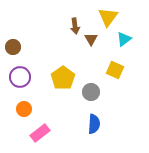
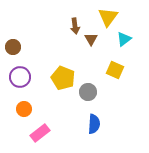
yellow pentagon: rotated 15 degrees counterclockwise
gray circle: moved 3 px left
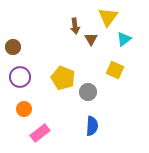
blue semicircle: moved 2 px left, 2 px down
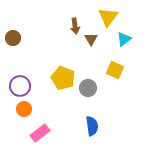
brown circle: moved 9 px up
purple circle: moved 9 px down
gray circle: moved 4 px up
blue semicircle: rotated 12 degrees counterclockwise
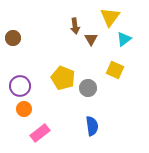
yellow triangle: moved 2 px right
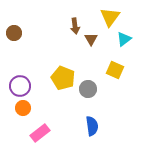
brown circle: moved 1 px right, 5 px up
gray circle: moved 1 px down
orange circle: moved 1 px left, 1 px up
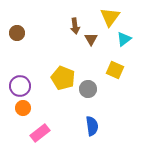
brown circle: moved 3 px right
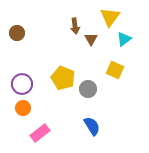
purple circle: moved 2 px right, 2 px up
blue semicircle: rotated 24 degrees counterclockwise
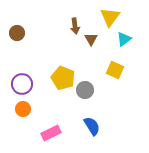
gray circle: moved 3 px left, 1 px down
orange circle: moved 1 px down
pink rectangle: moved 11 px right; rotated 12 degrees clockwise
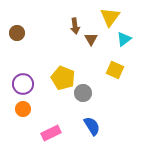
purple circle: moved 1 px right
gray circle: moved 2 px left, 3 px down
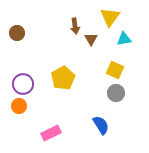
cyan triangle: rotated 28 degrees clockwise
yellow pentagon: rotated 20 degrees clockwise
gray circle: moved 33 px right
orange circle: moved 4 px left, 3 px up
blue semicircle: moved 9 px right, 1 px up
